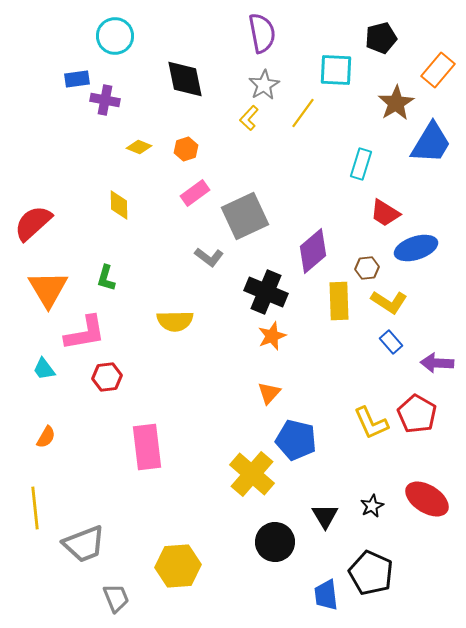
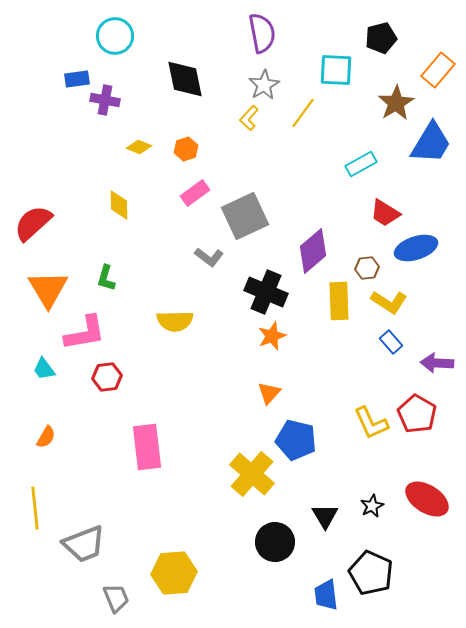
cyan rectangle at (361, 164): rotated 44 degrees clockwise
yellow hexagon at (178, 566): moved 4 px left, 7 px down
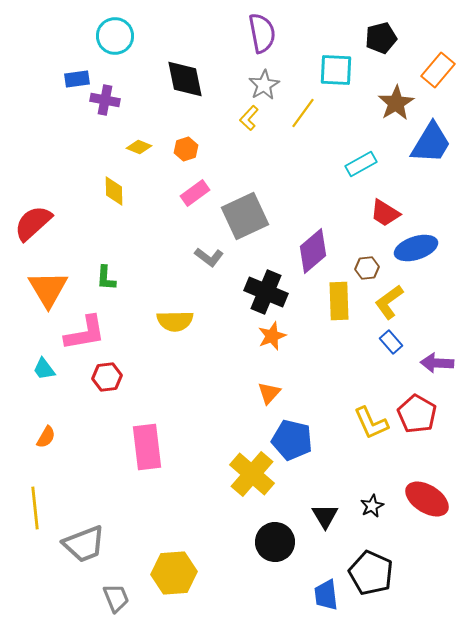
yellow diamond at (119, 205): moved 5 px left, 14 px up
green L-shape at (106, 278): rotated 12 degrees counterclockwise
yellow L-shape at (389, 302): rotated 111 degrees clockwise
blue pentagon at (296, 440): moved 4 px left
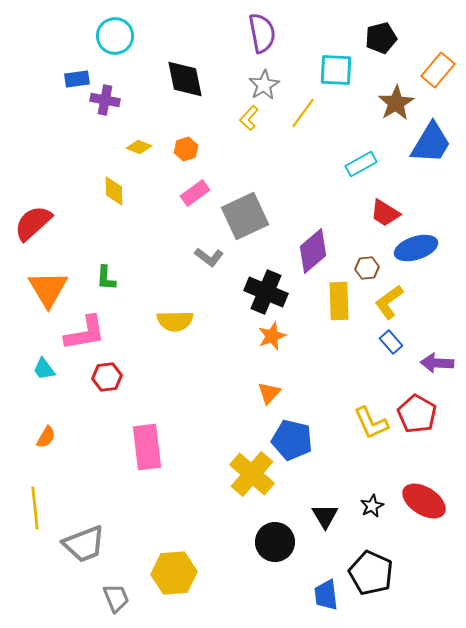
red ellipse at (427, 499): moved 3 px left, 2 px down
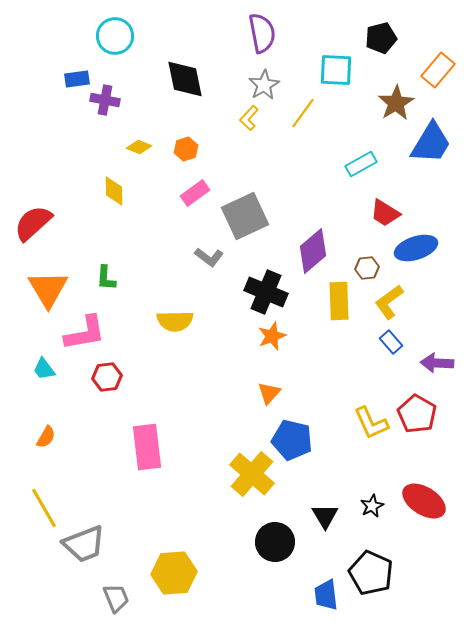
yellow line at (35, 508): moved 9 px right; rotated 24 degrees counterclockwise
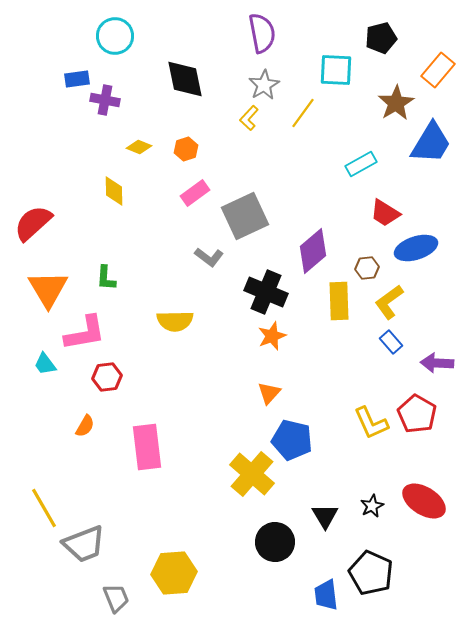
cyan trapezoid at (44, 369): moved 1 px right, 5 px up
orange semicircle at (46, 437): moved 39 px right, 11 px up
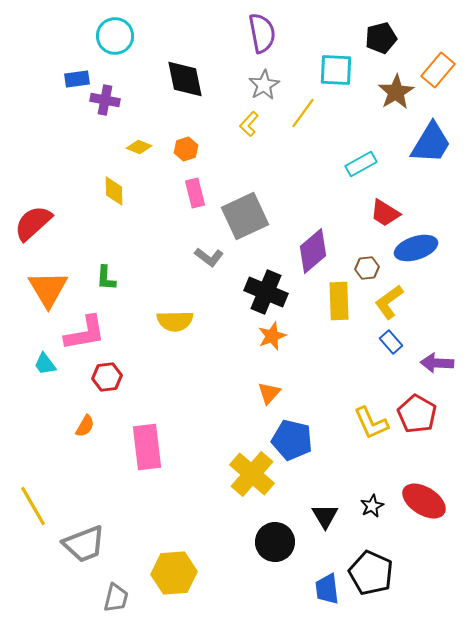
brown star at (396, 103): moved 11 px up
yellow L-shape at (249, 118): moved 6 px down
pink rectangle at (195, 193): rotated 68 degrees counterclockwise
yellow line at (44, 508): moved 11 px left, 2 px up
blue trapezoid at (326, 595): moved 1 px right, 6 px up
gray trapezoid at (116, 598): rotated 36 degrees clockwise
